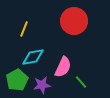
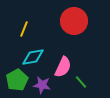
purple star: rotated 18 degrees clockwise
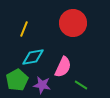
red circle: moved 1 px left, 2 px down
green line: moved 3 px down; rotated 16 degrees counterclockwise
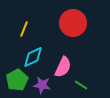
cyan diamond: rotated 15 degrees counterclockwise
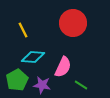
yellow line: moved 1 px left, 1 px down; rotated 49 degrees counterclockwise
cyan diamond: rotated 30 degrees clockwise
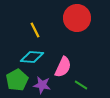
red circle: moved 4 px right, 5 px up
yellow line: moved 12 px right
cyan diamond: moved 1 px left
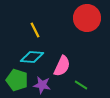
red circle: moved 10 px right
pink semicircle: moved 1 px left, 1 px up
green pentagon: rotated 25 degrees counterclockwise
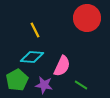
green pentagon: rotated 25 degrees clockwise
purple star: moved 2 px right
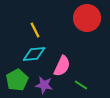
cyan diamond: moved 2 px right, 3 px up; rotated 10 degrees counterclockwise
